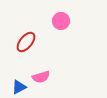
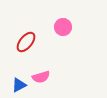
pink circle: moved 2 px right, 6 px down
blue triangle: moved 2 px up
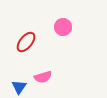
pink semicircle: moved 2 px right
blue triangle: moved 2 px down; rotated 28 degrees counterclockwise
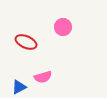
red ellipse: rotated 75 degrees clockwise
blue triangle: rotated 28 degrees clockwise
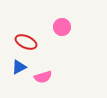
pink circle: moved 1 px left
blue triangle: moved 20 px up
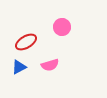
red ellipse: rotated 55 degrees counterclockwise
pink semicircle: moved 7 px right, 12 px up
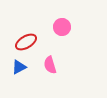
pink semicircle: rotated 90 degrees clockwise
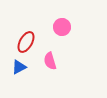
red ellipse: rotated 30 degrees counterclockwise
pink semicircle: moved 4 px up
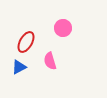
pink circle: moved 1 px right, 1 px down
